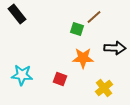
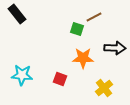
brown line: rotated 14 degrees clockwise
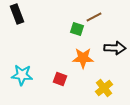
black rectangle: rotated 18 degrees clockwise
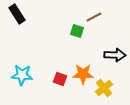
black rectangle: rotated 12 degrees counterclockwise
green square: moved 2 px down
black arrow: moved 7 px down
orange star: moved 16 px down
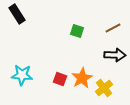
brown line: moved 19 px right, 11 px down
orange star: moved 1 px left, 4 px down; rotated 30 degrees counterclockwise
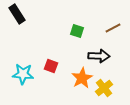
black arrow: moved 16 px left, 1 px down
cyan star: moved 1 px right, 1 px up
red square: moved 9 px left, 13 px up
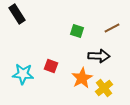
brown line: moved 1 px left
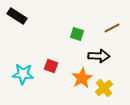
black rectangle: moved 2 px down; rotated 24 degrees counterclockwise
green square: moved 3 px down
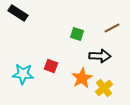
black rectangle: moved 1 px right, 3 px up
black arrow: moved 1 px right
